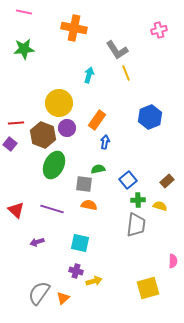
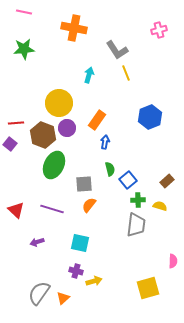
green semicircle: moved 12 px right; rotated 88 degrees clockwise
gray square: rotated 12 degrees counterclockwise
orange semicircle: rotated 63 degrees counterclockwise
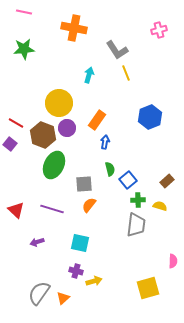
red line: rotated 35 degrees clockwise
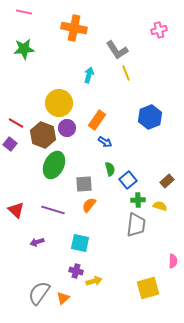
blue arrow: rotated 112 degrees clockwise
purple line: moved 1 px right, 1 px down
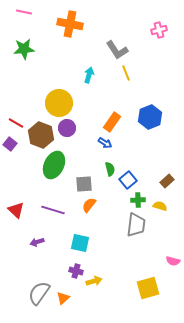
orange cross: moved 4 px left, 4 px up
orange rectangle: moved 15 px right, 2 px down
brown hexagon: moved 2 px left
blue arrow: moved 1 px down
pink semicircle: rotated 104 degrees clockwise
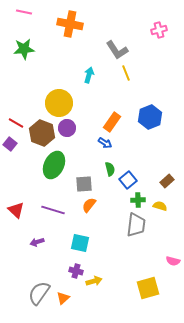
brown hexagon: moved 1 px right, 2 px up
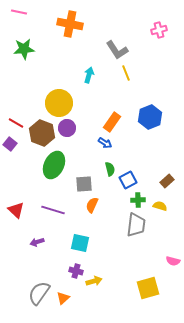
pink line: moved 5 px left
blue square: rotated 12 degrees clockwise
orange semicircle: moved 3 px right; rotated 14 degrees counterclockwise
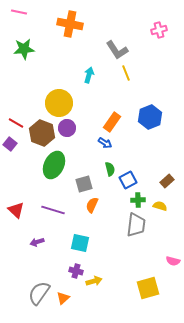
gray square: rotated 12 degrees counterclockwise
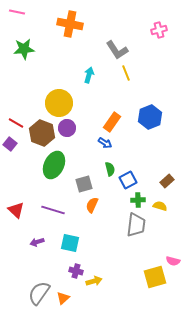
pink line: moved 2 px left
cyan square: moved 10 px left
yellow square: moved 7 px right, 11 px up
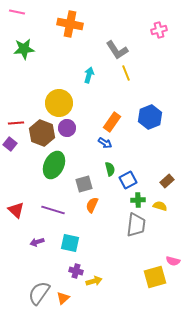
red line: rotated 35 degrees counterclockwise
